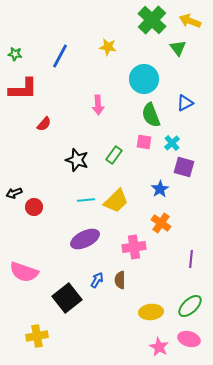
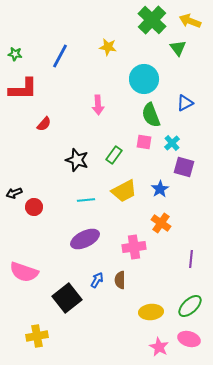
yellow trapezoid: moved 8 px right, 10 px up; rotated 16 degrees clockwise
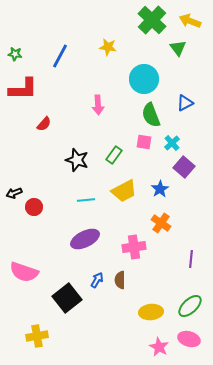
purple square: rotated 25 degrees clockwise
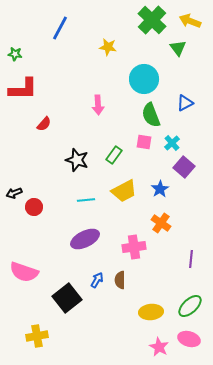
blue line: moved 28 px up
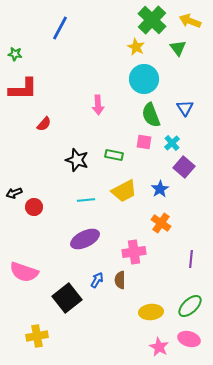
yellow star: moved 28 px right; rotated 18 degrees clockwise
blue triangle: moved 5 px down; rotated 36 degrees counterclockwise
green rectangle: rotated 66 degrees clockwise
pink cross: moved 5 px down
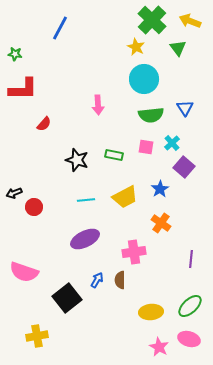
green semicircle: rotated 75 degrees counterclockwise
pink square: moved 2 px right, 5 px down
yellow trapezoid: moved 1 px right, 6 px down
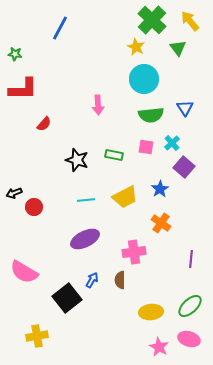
yellow arrow: rotated 30 degrees clockwise
pink semicircle: rotated 12 degrees clockwise
blue arrow: moved 5 px left
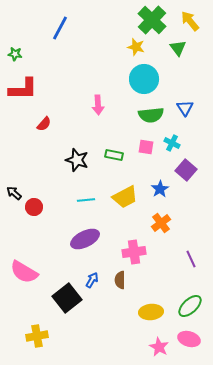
yellow star: rotated 12 degrees counterclockwise
cyan cross: rotated 21 degrees counterclockwise
purple square: moved 2 px right, 3 px down
black arrow: rotated 63 degrees clockwise
orange cross: rotated 18 degrees clockwise
purple line: rotated 30 degrees counterclockwise
